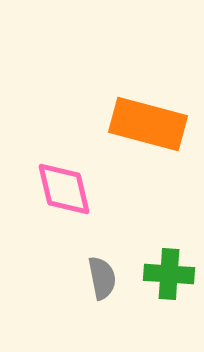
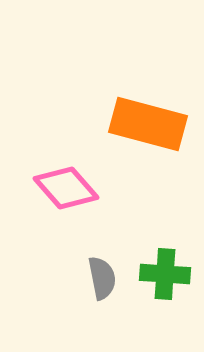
pink diamond: moved 2 px right, 1 px up; rotated 28 degrees counterclockwise
green cross: moved 4 px left
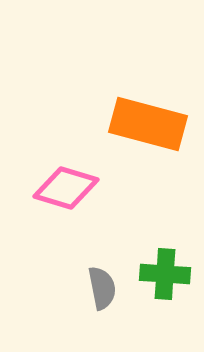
pink diamond: rotated 32 degrees counterclockwise
gray semicircle: moved 10 px down
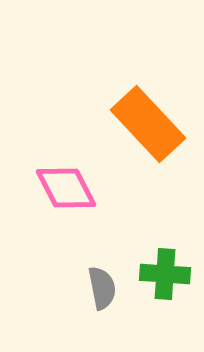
orange rectangle: rotated 32 degrees clockwise
pink diamond: rotated 46 degrees clockwise
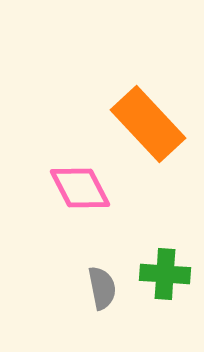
pink diamond: moved 14 px right
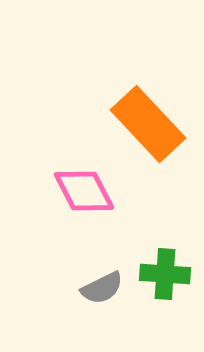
pink diamond: moved 4 px right, 3 px down
gray semicircle: rotated 75 degrees clockwise
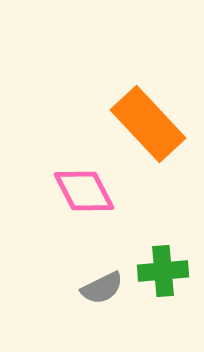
green cross: moved 2 px left, 3 px up; rotated 9 degrees counterclockwise
